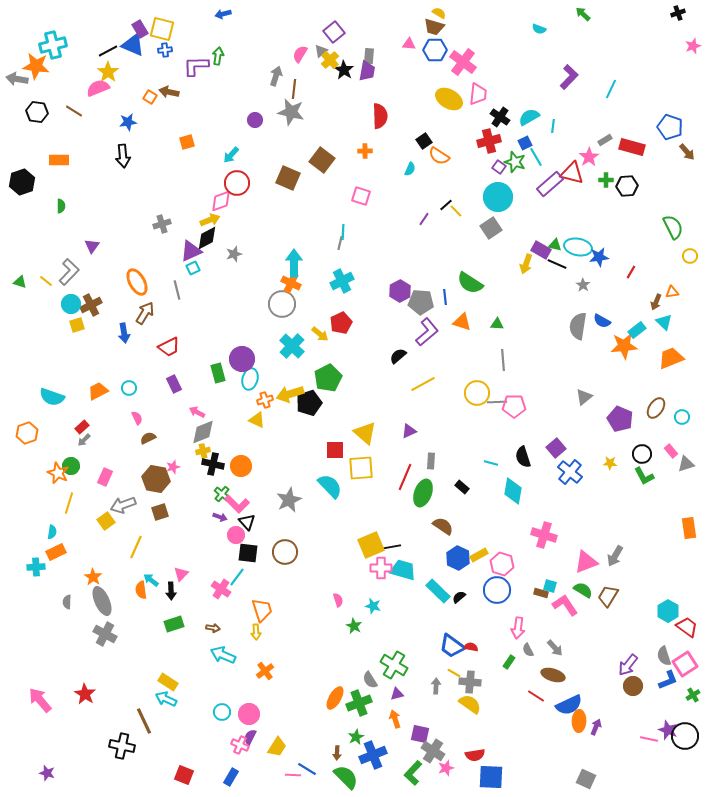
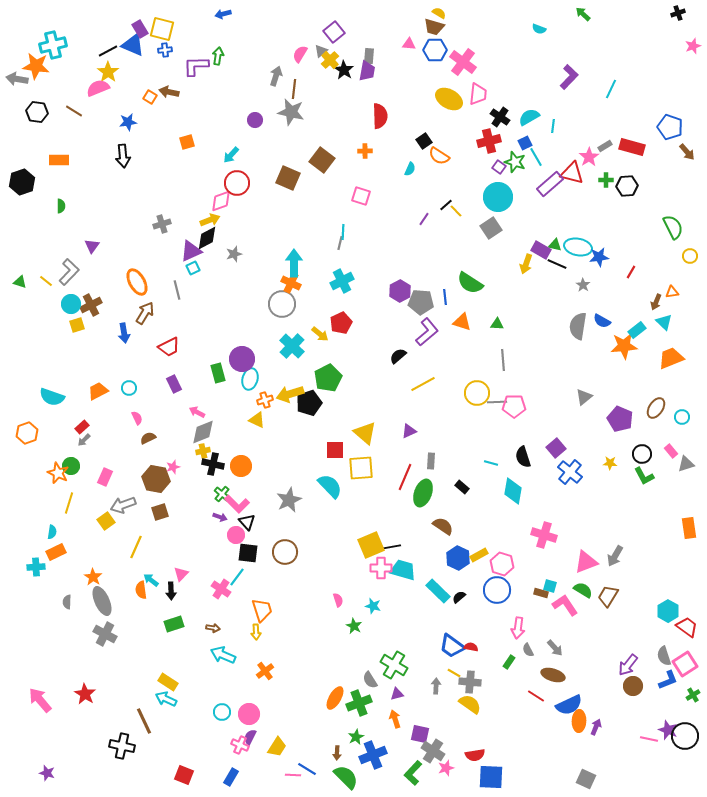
gray rectangle at (605, 140): moved 6 px down
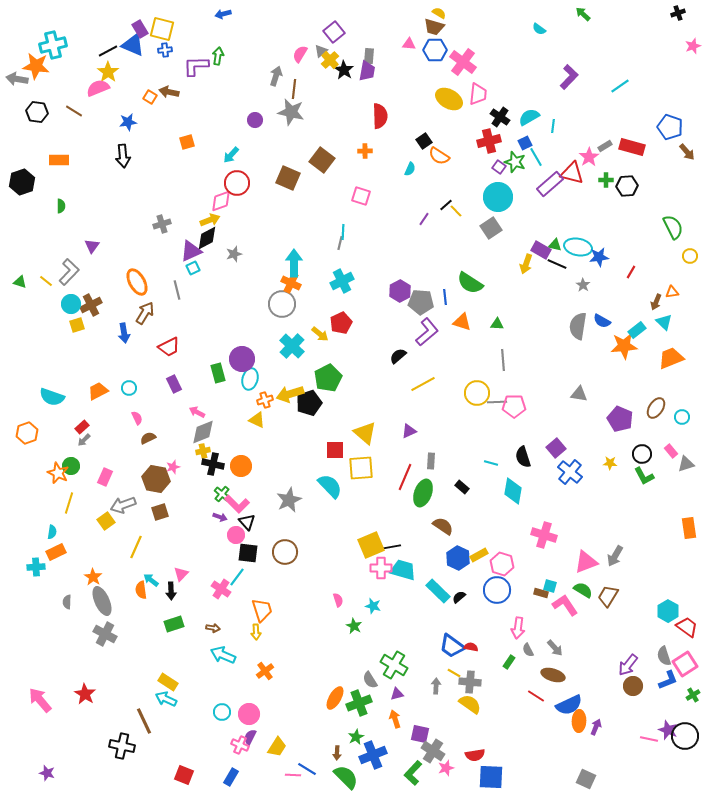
cyan semicircle at (539, 29): rotated 16 degrees clockwise
cyan line at (611, 89): moved 9 px right, 3 px up; rotated 30 degrees clockwise
gray triangle at (584, 397): moved 5 px left, 3 px up; rotated 48 degrees clockwise
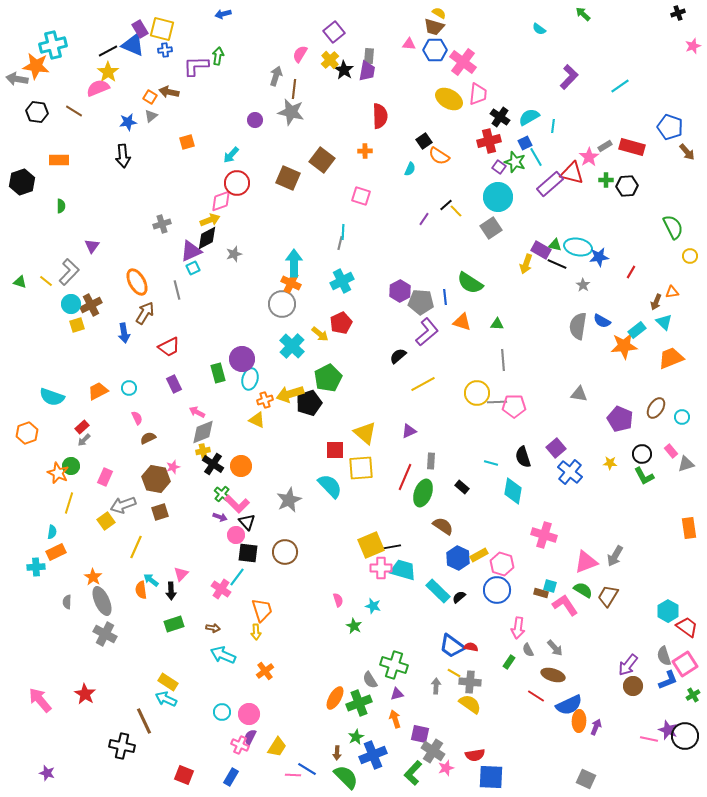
gray triangle at (321, 51): moved 170 px left, 65 px down
black cross at (213, 464): rotated 20 degrees clockwise
green cross at (394, 665): rotated 12 degrees counterclockwise
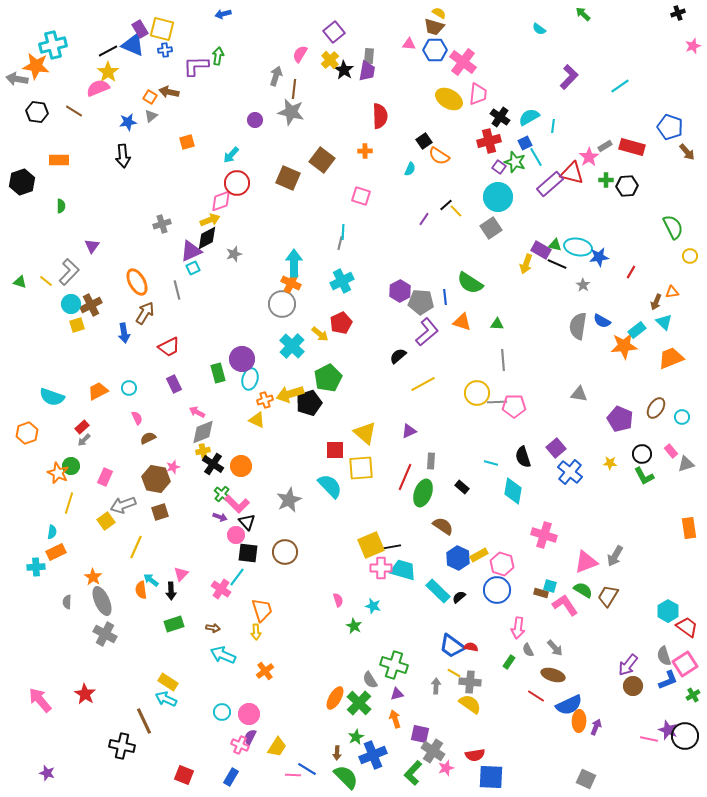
green cross at (359, 703): rotated 25 degrees counterclockwise
